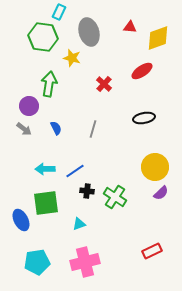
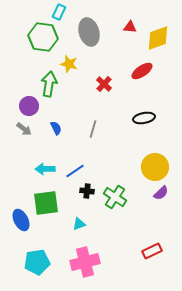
yellow star: moved 3 px left, 6 px down
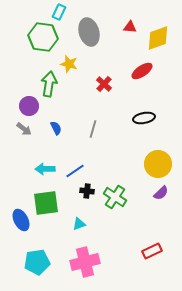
yellow circle: moved 3 px right, 3 px up
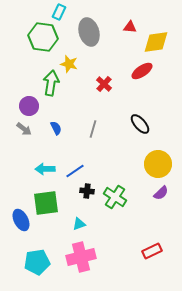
yellow diamond: moved 2 px left, 4 px down; rotated 12 degrees clockwise
green arrow: moved 2 px right, 1 px up
black ellipse: moved 4 px left, 6 px down; rotated 60 degrees clockwise
pink cross: moved 4 px left, 5 px up
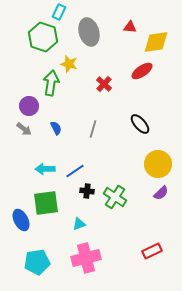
green hexagon: rotated 12 degrees clockwise
pink cross: moved 5 px right, 1 px down
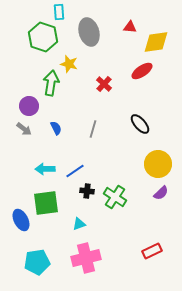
cyan rectangle: rotated 28 degrees counterclockwise
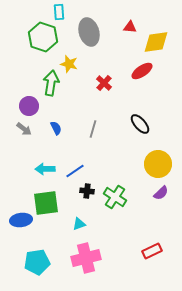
red cross: moved 1 px up
blue ellipse: rotated 70 degrees counterclockwise
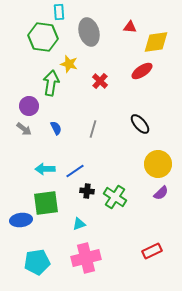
green hexagon: rotated 12 degrees counterclockwise
red cross: moved 4 px left, 2 px up
